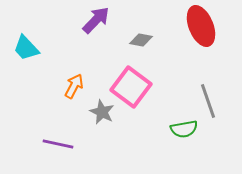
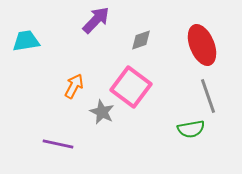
red ellipse: moved 1 px right, 19 px down
gray diamond: rotated 30 degrees counterclockwise
cyan trapezoid: moved 7 px up; rotated 124 degrees clockwise
gray line: moved 5 px up
green semicircle: moved 7 px right
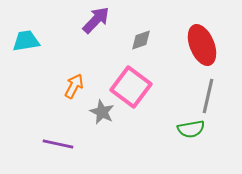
gray line: rotated 32 degrees clockwise
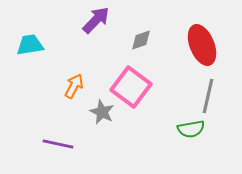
cyan trapezoid: moved 4 px right, 4 px down
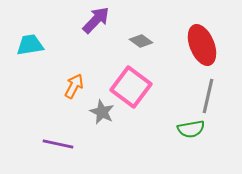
gray diamond: moved 1 px down; rotated 55 degrees clockwise
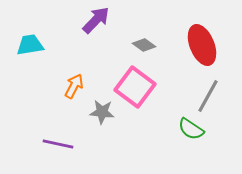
gray diamond: moved 3 px right, 4 px down
pink square: moved 4 px right
gray line: rotated 16 degrees clockwise
gray star: rotated 20 degrees counterclockwise
green semicircle: rotated 44 degrees clockwise
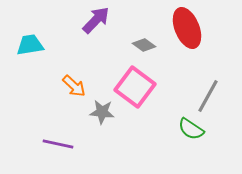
red ellipse: moved 15 px left, 17 px up
orange arrow: rotated 105 degrees clockwise
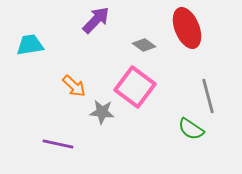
gray line: rotated 44 degrees counterclockwise
